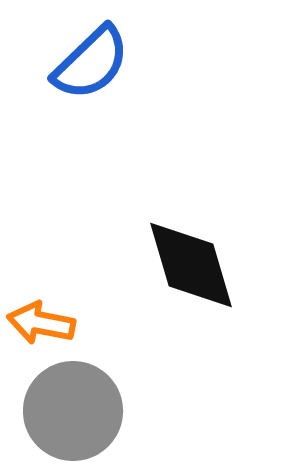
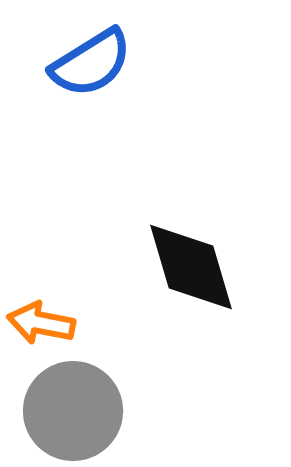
blue semicircle: rotated 12 degrees clockwise
black diamond: moved 2 px down
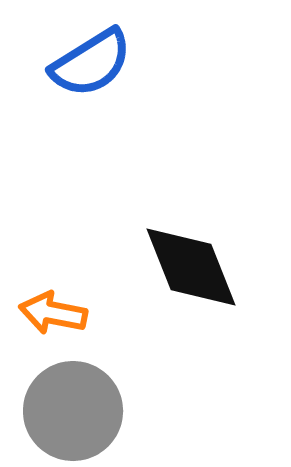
black diamond: rotated 5 degrees counterclockwise
orange arrow: moved 12 px right, 10 px up
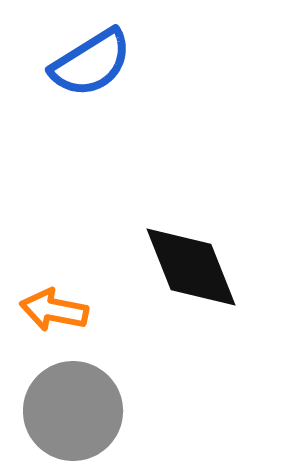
orange arrow: moved 1 px right, 3 px up
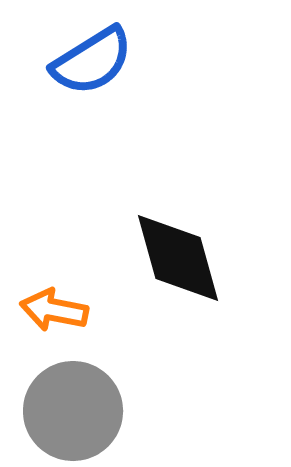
blue semicircle: moved 1 px right, 2 px up
black diamond: moved 13 px left, 9 px up; rotated 6 degrees clockwise
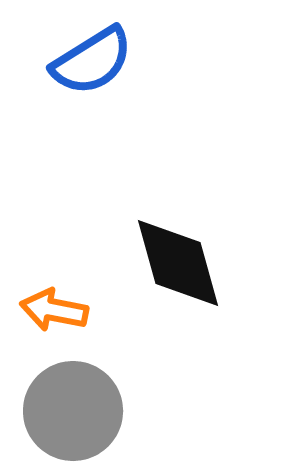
black diamond: moved 5 px down
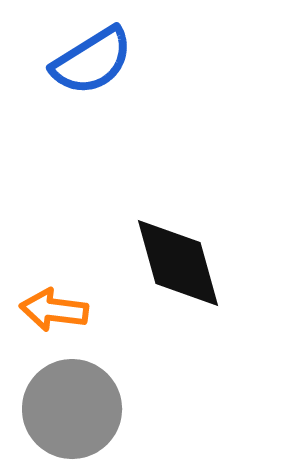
orange arrow: rotated 4 degrees counterclockwise
gray circle: moved 1 px left, 2 px up
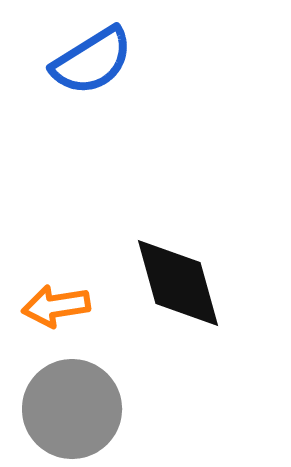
black diamond: moved 20 px down
orange arrow: moved 2 px right, 4 px up; rotated 16 degrees counterclockwise
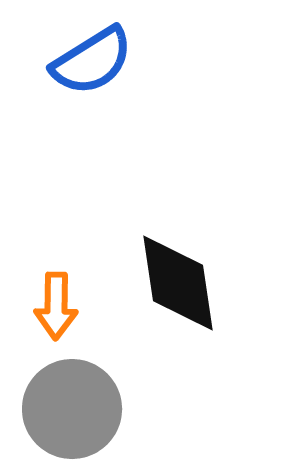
black diamond: rotated 7 degrees clockwise
orange arrow: rotated 80 degrees counterclockwise
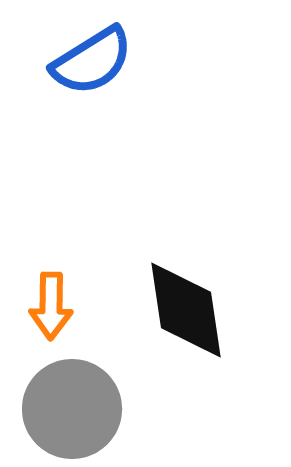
black diamond: moved 8 px right, 27 px down
orange arrow: moved 5 px left
